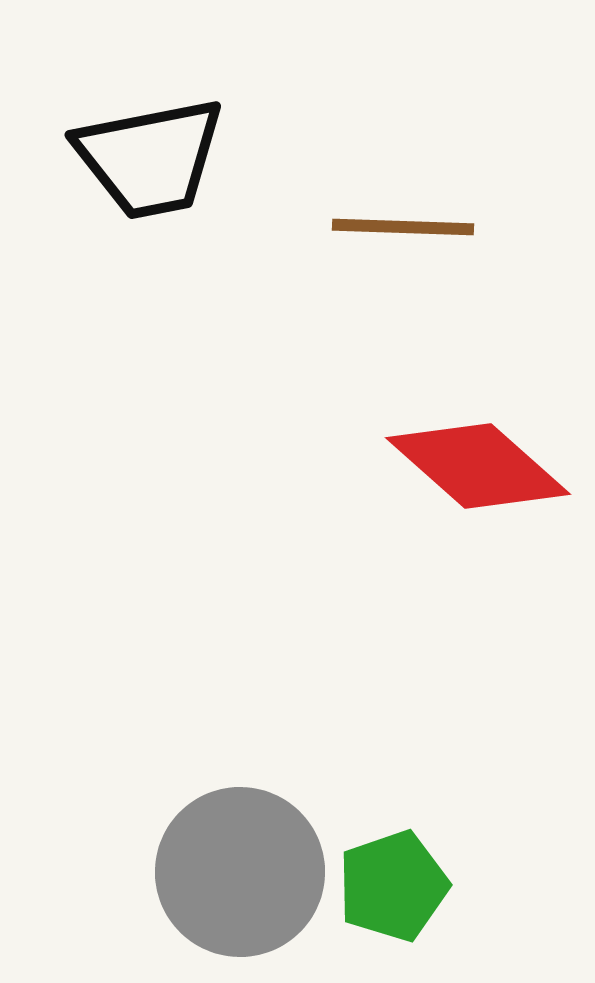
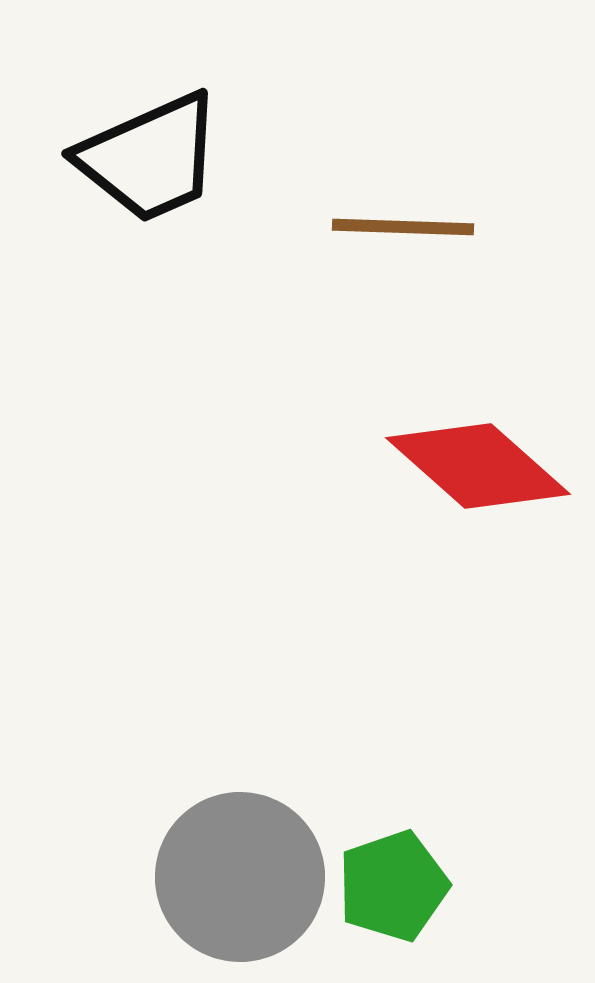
black trapezoid: rotated 13 degrees counterclockwise
gray circle: moved 5 px down
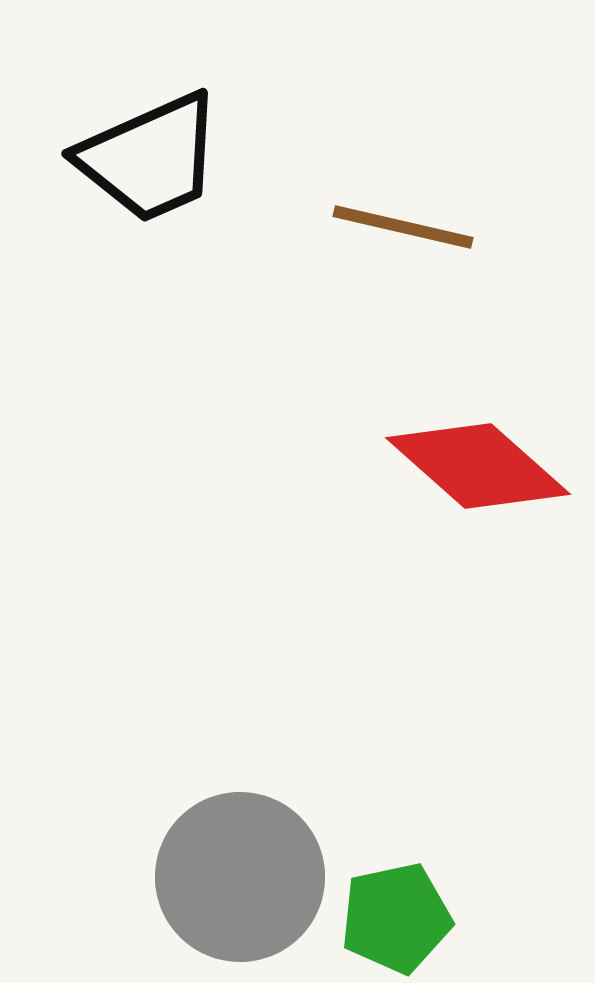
brown line: rotated 11 degrees clockwise
green pentagon: moved 3 px right, 32 px down; rotated 7 degrees clockwise
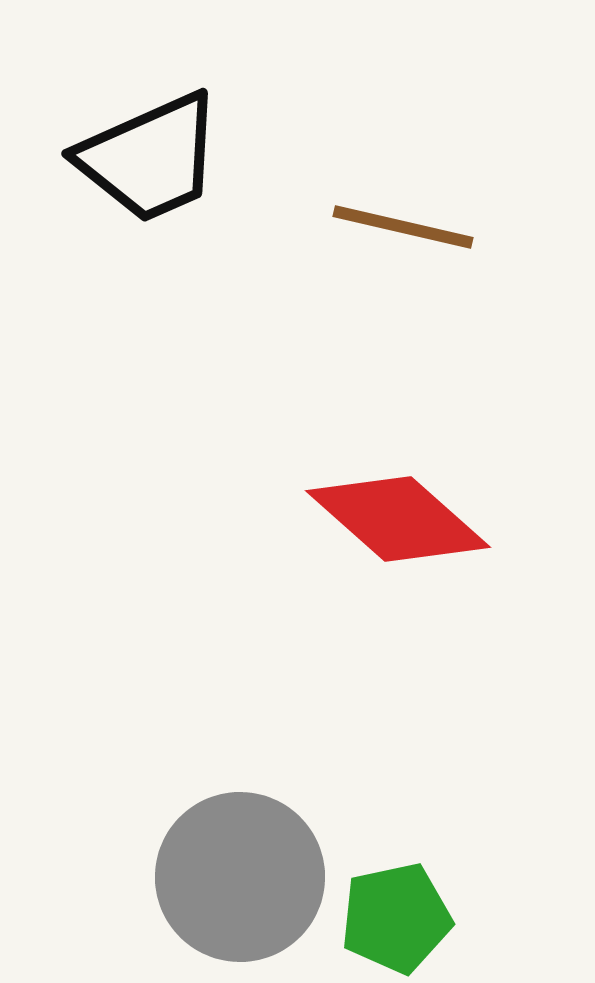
red diamond: moved 80 px left, 53 px down
